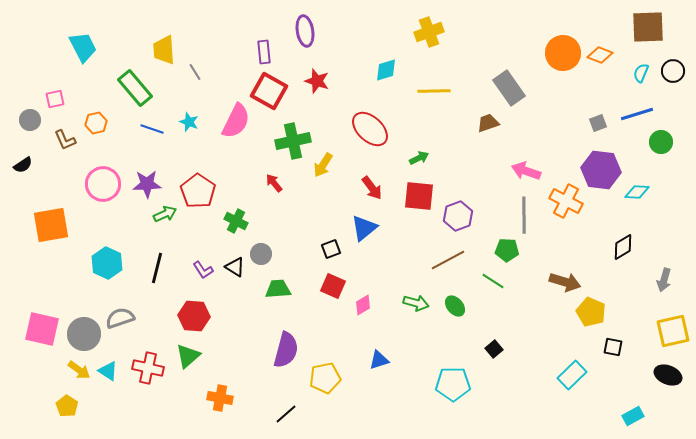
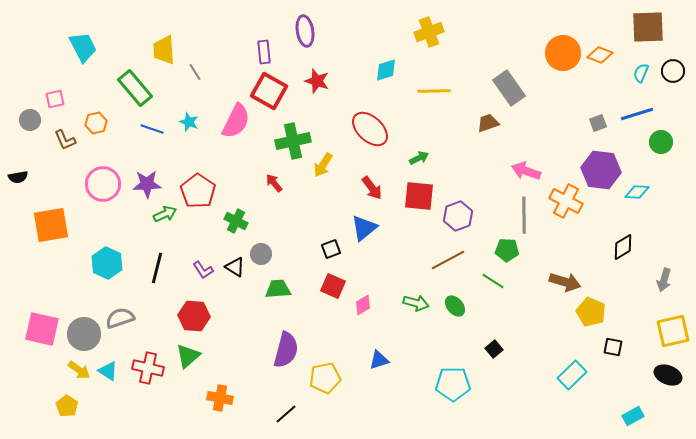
black semicircle at (23, 165): moved 5 px left, 12 px down; rotated 24 degrees clockwise
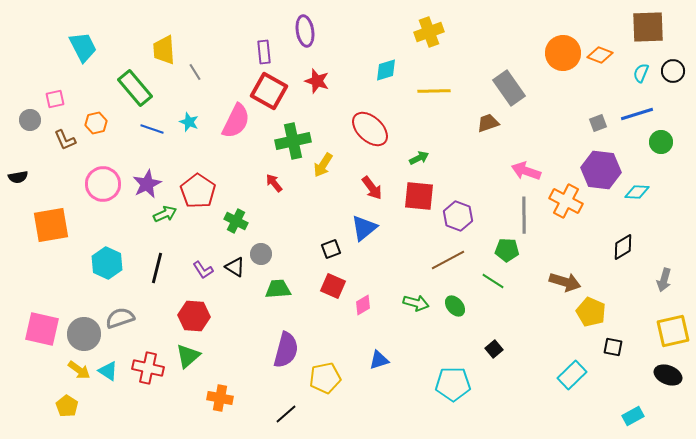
purple star at (147, 184): rotated 24 degrees counterclockwise
purple hexagon at (458, 216): rotated 20 degrees counterclockwise
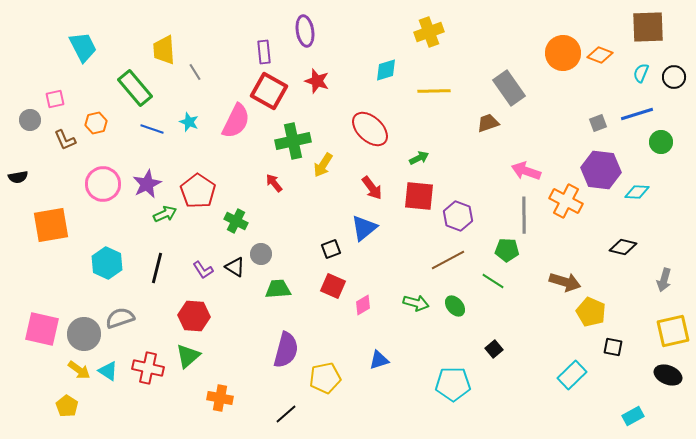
black circle at (673, 71): moved 1 px right, 6 px down
black diamond at (623, 247): rotated 44 degrees clockwise
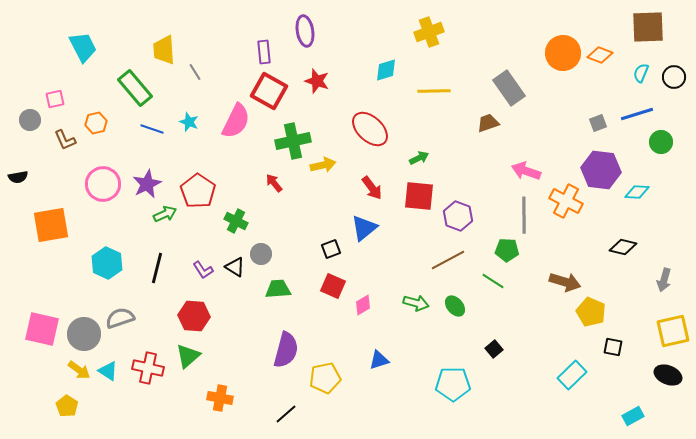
yellow arrow at (323, 165): rotated 135 degrees counterclockwise
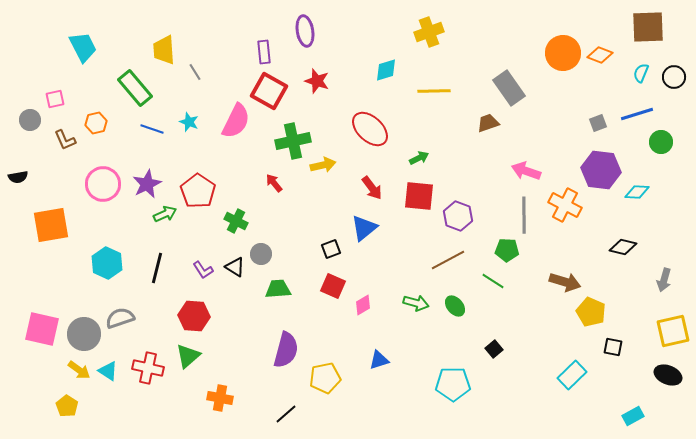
orange cross at (566, 201): moved 1 px left, 4 px down
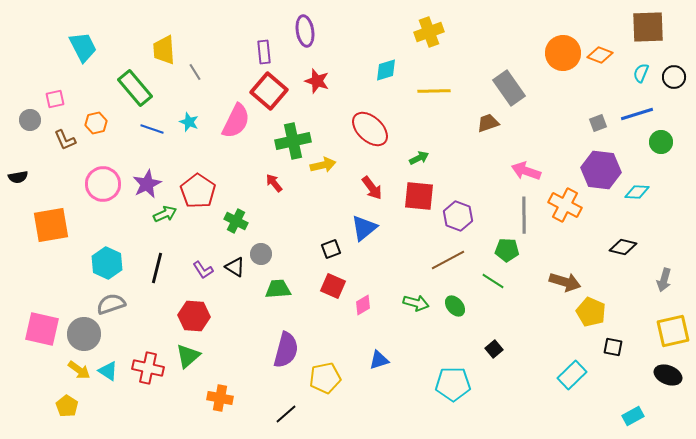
red square at (269, 91): rotated 12 degrees clockwise
gray semicircle at (120, 318): moved 9 px left, 14 px up
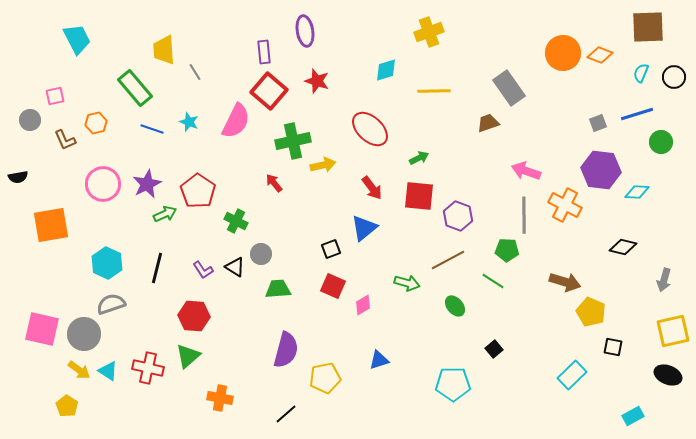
cyan trapezoid at (83, 47): moved 6 px left, 8 px up
pink square at (55, 99): moved 3 px up
green arrow at (416, 303): moved 9 px left, 20 px up
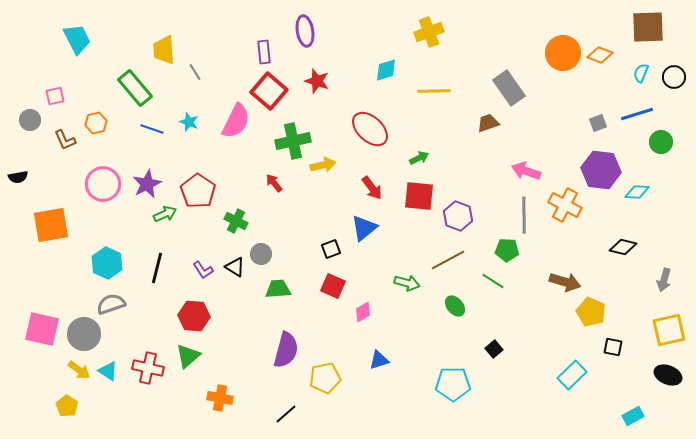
pink diamond at (363, 305): moved 7 px down
yellow square at (673, 331): moved 4 px left, 1 px up
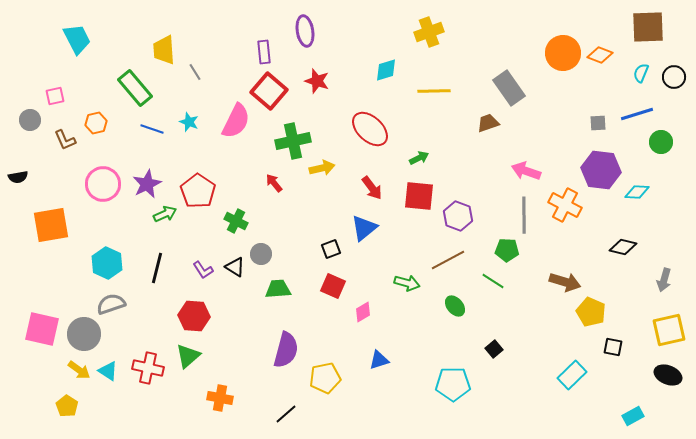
gray square at (598, 123): rotated 18 degrees clockwise
yellow arrow at (323, 165): moved 1 px left, 3 px down
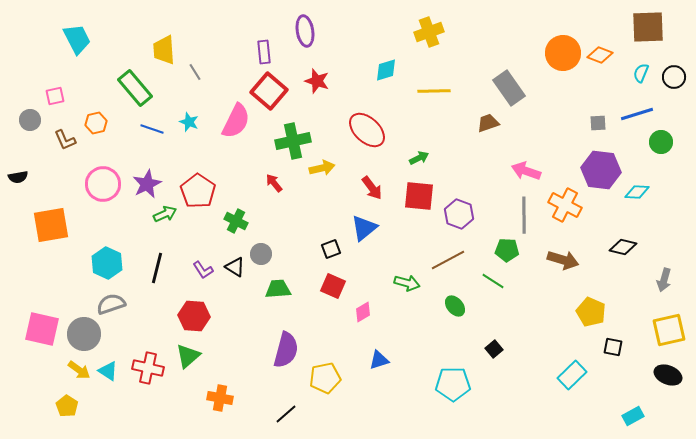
red ellipse at (370, 129): moved 3 px left, 1 px down
purple hexagon at (458, 216): moved 1 px right, 2 px up
brown arrow at (565, 282): moved 2 px left, 22 px up
